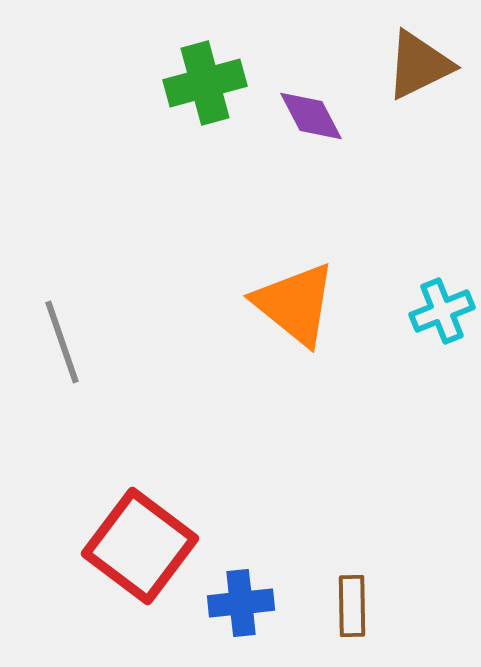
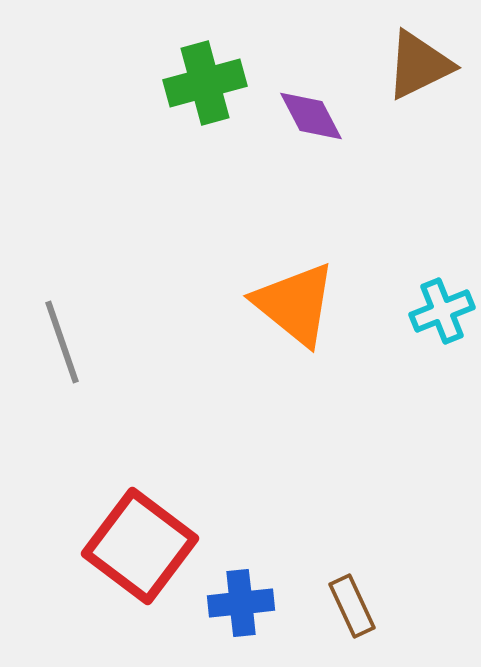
brown rectangle: rotated 24 degrees counterclockwise
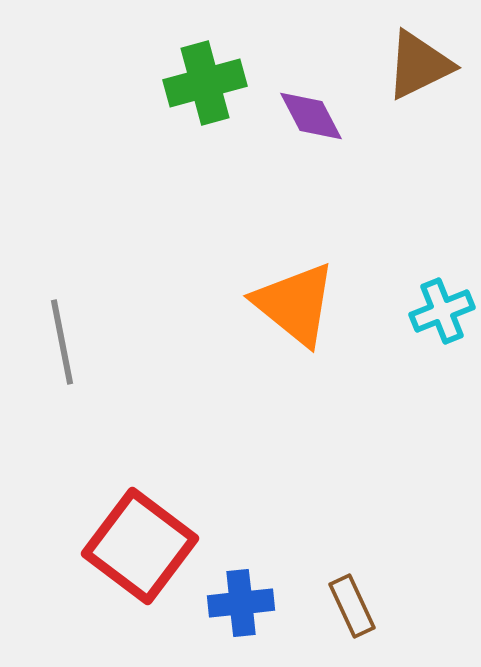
gray line: rotated 8 degrees clockwise
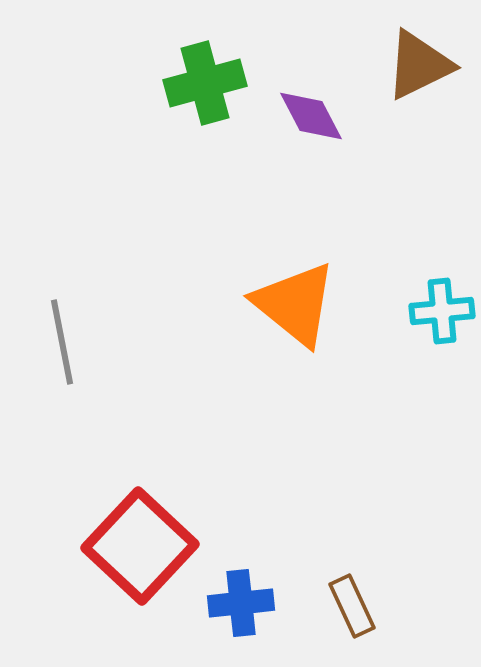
cyan cross: rotated 16 degrees clockwise
red square: rotated 6 degrees clockwise
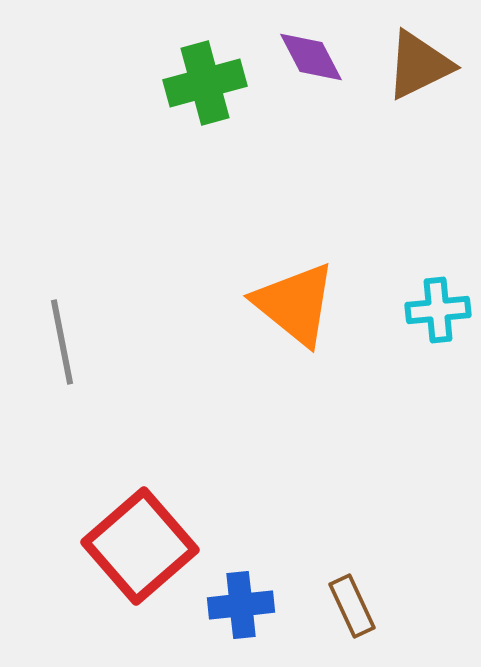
purple diamond: moved 59 px up
cyan cross: moved 4 px left, 1 px up
red square: rotated 6 degrees clockwise
blue cross: moved 2 px down
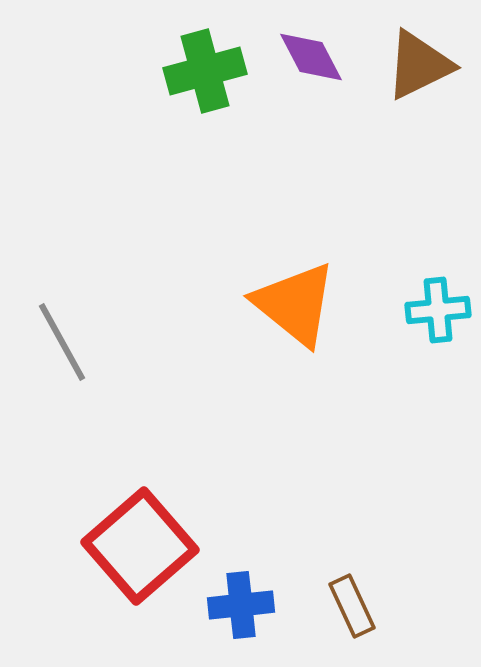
green cross: moved 12 px up
gray line: rotated 18 degrees counterclockwise
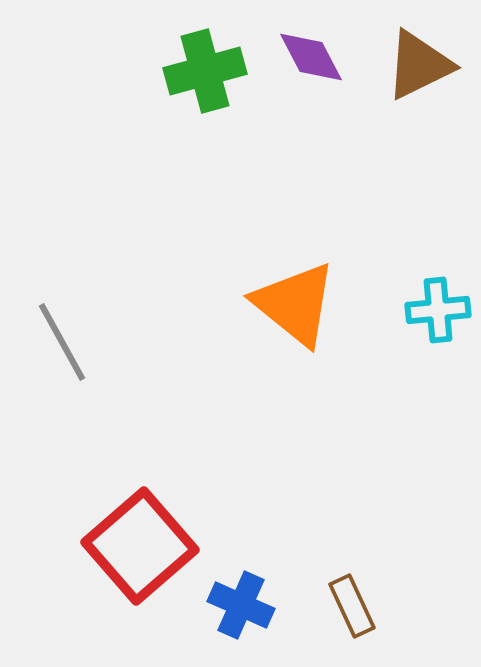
blue cross: rotated 30 degrees clockwise
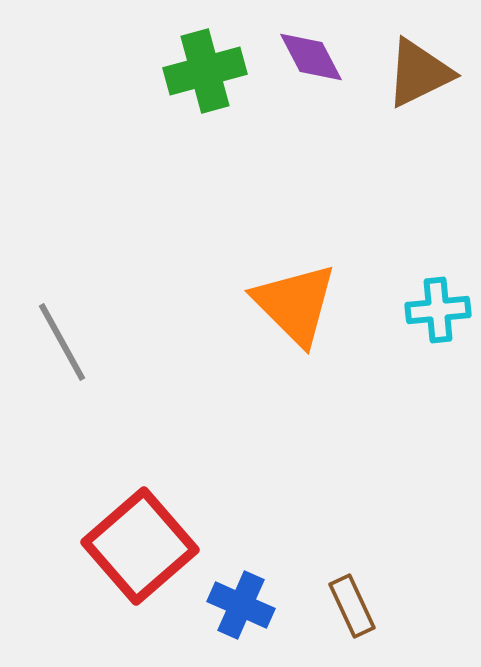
brown triangle: moved 8 px down
orange triangle: rotated 6 degrees clockwise
